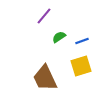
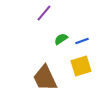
purple line: moved 3 px up
green semicircle: moved 2 px right, 2 px down
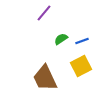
yellow square: rotated 10 degrees counterclockwise
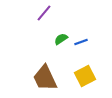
blue line: moved 1 px left, 1 px down
yellow square: moved 4 px right, 10 px down
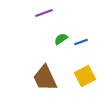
purple line: rotated 30 degrees clockwise
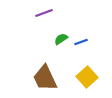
yellow square: moved 2 px right, 1 px down; rotated 15 degrees counterclockwise
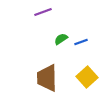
purple line: moved 1 px left, 1 px up
brown trapezoid: moved 2 px right; rotated 24 degrees clockwise
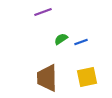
yellow square: rotated 30 degrees clockwise
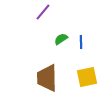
purple line: rotated 30 degrees counterclockwise
blue line: rotated 72 degrees counterclockwise
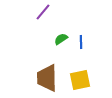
yellow square: moved 7 px left, 3 px down
